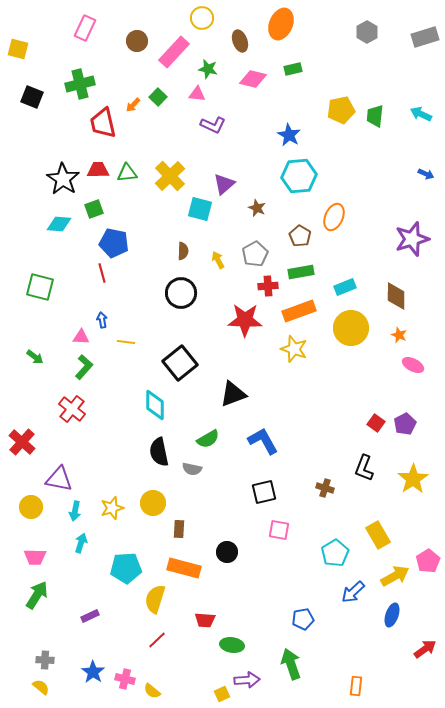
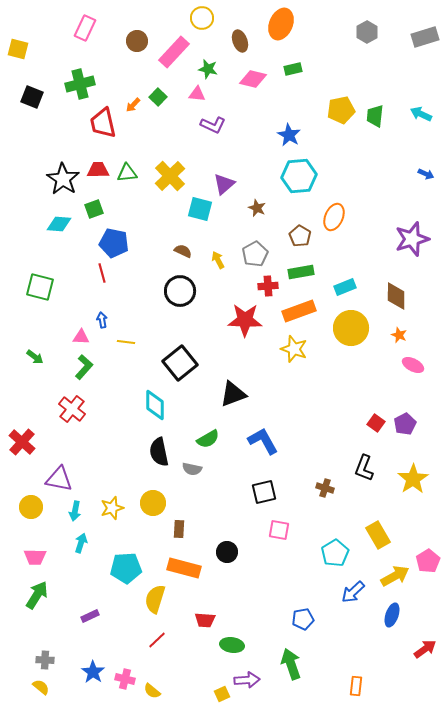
brown semicircle at (183, 251): rotated 66 degrees counterclockwise
black circle at (181, 293): moved 1 px left, 2 px up
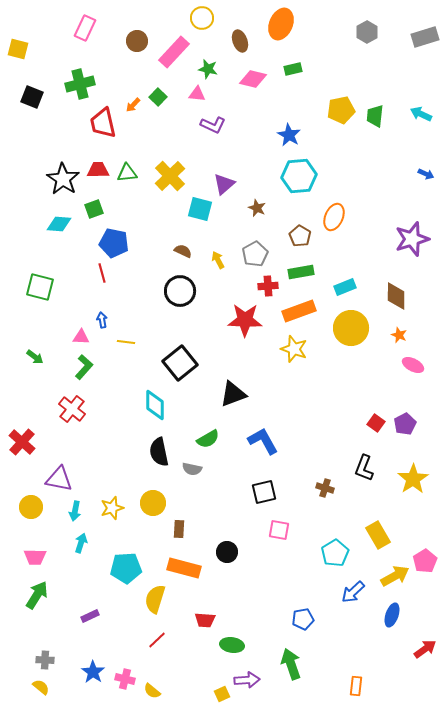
pink pentagon at (428, 561): moved 3 px left
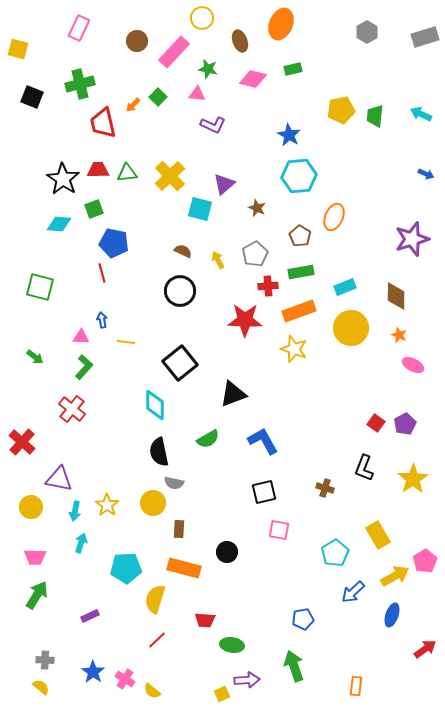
pink rectangle at (85, 28): moved 6 px left
gray semicircle at (192, 469): moved 18 px left, 14 px down
yellow star at (112, 508): moved 5 px left, 3 px up; rotated 20 degrees counterclockwise
green arrow at (291, 664): moved 3 px right, 2 px down
pink cross at (125, 679): rotated 18 degrees clockwise
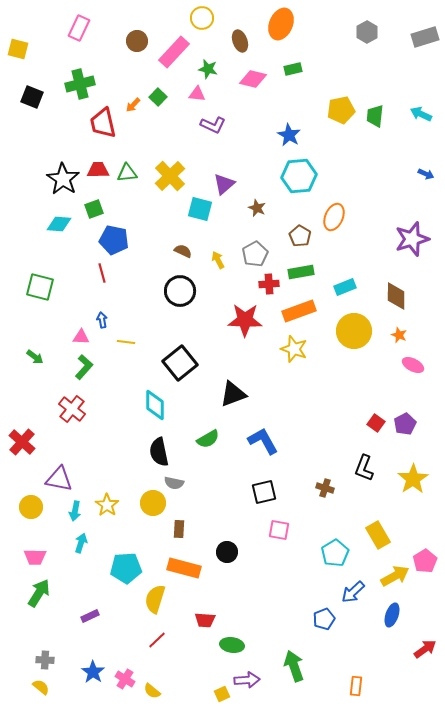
blue pentagon at (114, 243): moved 3 px up
red cross at (268, 286): moved 1 px right, 2 px up
yellow circle at (351, 328): moved 3 px right, 3 px down
green arrow at (37, 595): moved 2 px right, 2 px up
blue pentagon at (303, 619): moved 21 px right; rotated 10 degrees counterclockwise
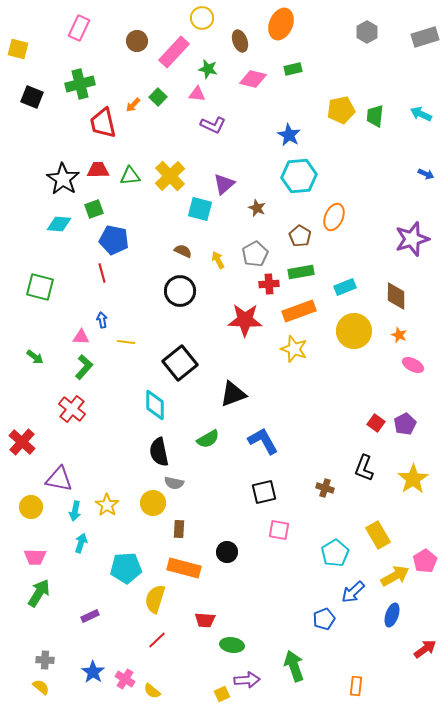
green triangle at (127, 173): moved 3 px right, 3 px down
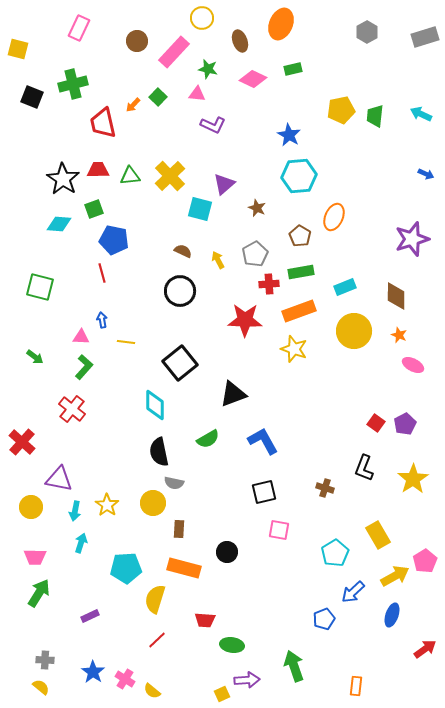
pink diamond at (253, 79): rotated 12 degrees clockwise
green cross at (80, 84): moved 7 px left
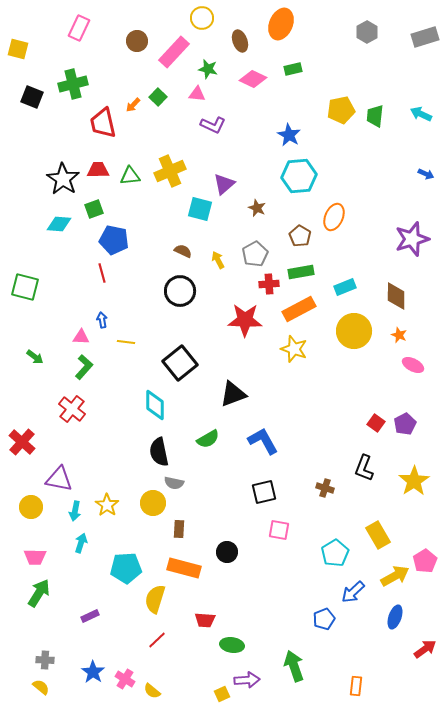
yellow cross at (170, 176): moved 5 px up; rotated 20 degrees clockwise
green square at (40, 287): moved 15 px left
orange rectangle at (299, 311): moved 2 px up; rotated 8 degrees counterclockwise
yellow star at (413, 479): moved 1 px right, 2 px down
blue ellipse at (392, 615): moved 3 px right, 2 px down
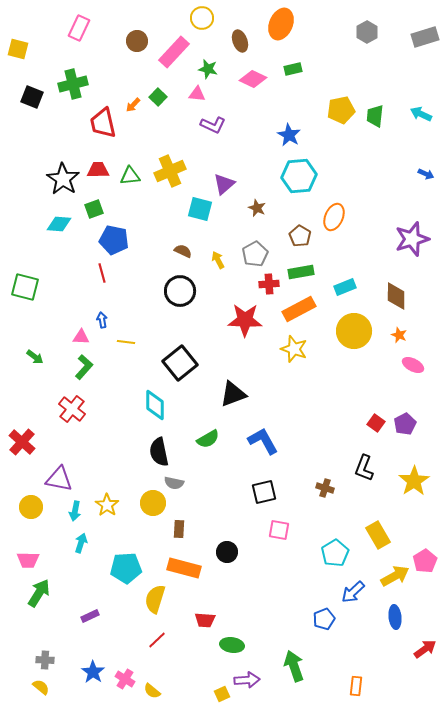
pink trapezoid at (35, 557): moved 7 px left, 3 px down
blue ellipse at (395, 617): rotated 25 degrees counterclockwise
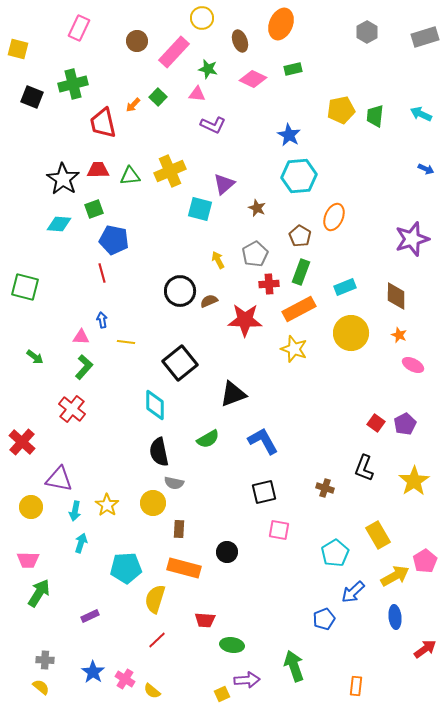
blue arrow at (426, 174): moved 5 px up
brown semicircle at (183, 251): moved 26 px right, 50 px down; rotated 48 degrees counterclockwise
green rectangle at (301, 272): rotated 60 degrees counterclockwise
yellow circle at (354, 331): moved 3 px left, 2 px down
